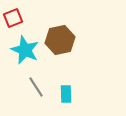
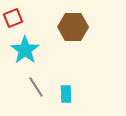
brown hexagon: moved 13 px right, 13 px up; rotated 12 degrees clockwise
cyan star: rotated 12 degrees clockwise
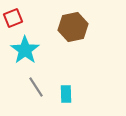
brown hexagon: rotated 12 degrees counterclockwise
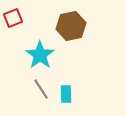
brown hexagon: moved 2 px left, 1 px up
cyan star: moved 15 px right, 5 px down
gray line: moved 5 px right, 2 px down
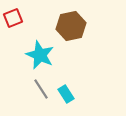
cyan star: rotated 12 degrees counterclockwise
cyan rectangle: rotated 30 degrees counterclockwise
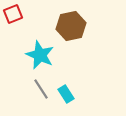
red square: moved 4 px up
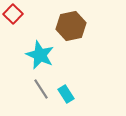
red square: rotated 24 degrees counterclockwise
